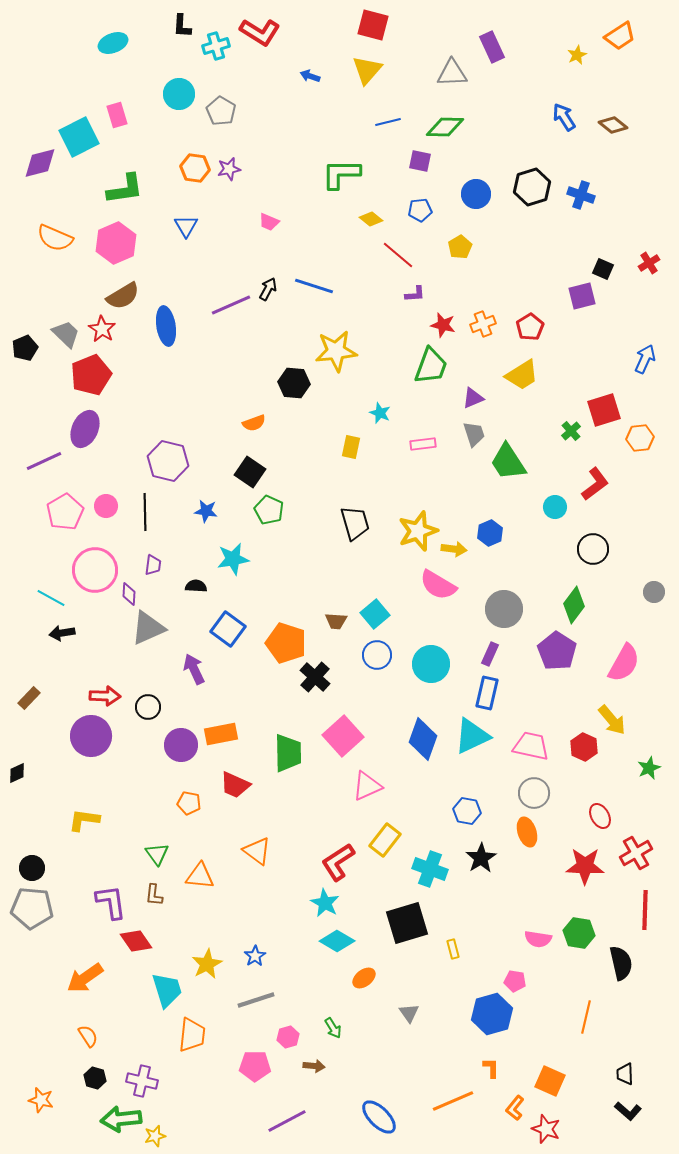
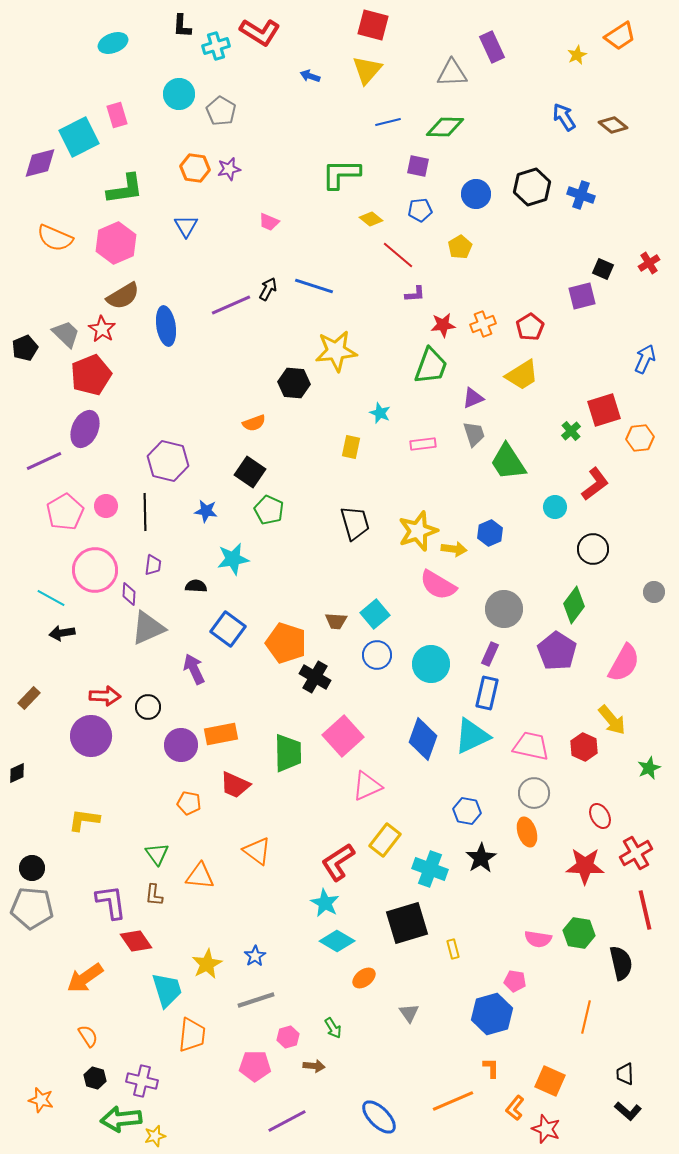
purple square at (420, 161): moved 2 px left, 5 px down
red star at (443, 325): rotated 20 degrees counterclockwise
black cross at (315, 677): rotated 12 degrees counterclockwise
red line at (645, 910): rotated 15 degrees counterclockwise
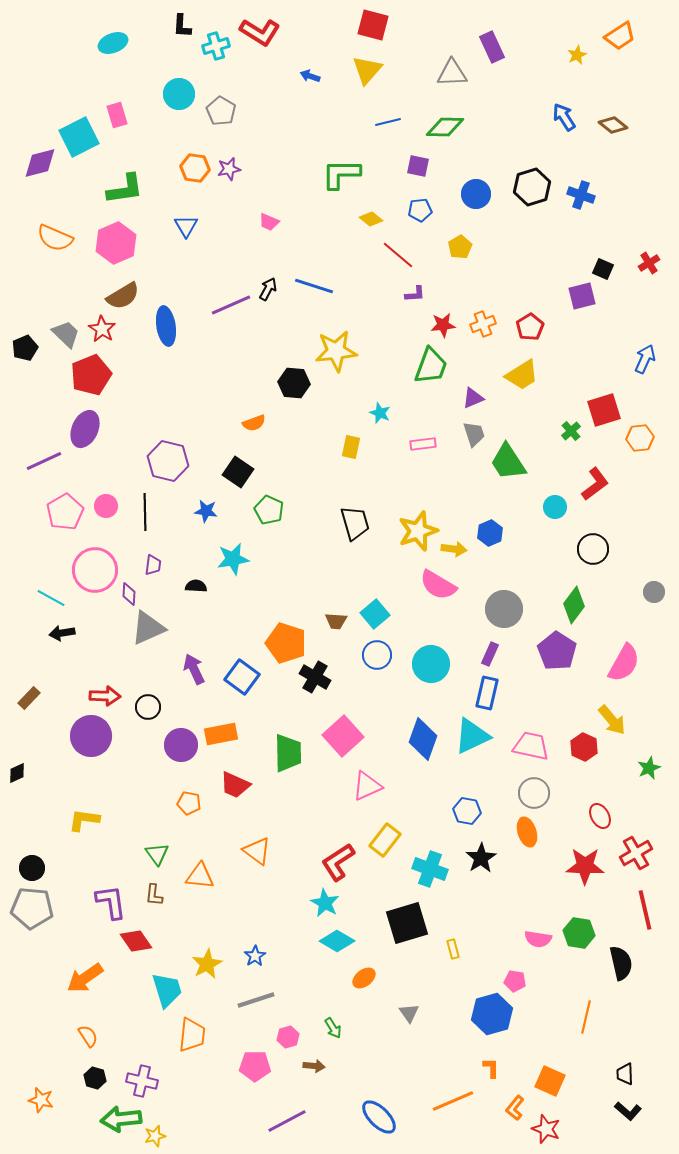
black square at (250, 472): moved 12 px left
blue square at (228, 629): moved 14 px right, 48 px down
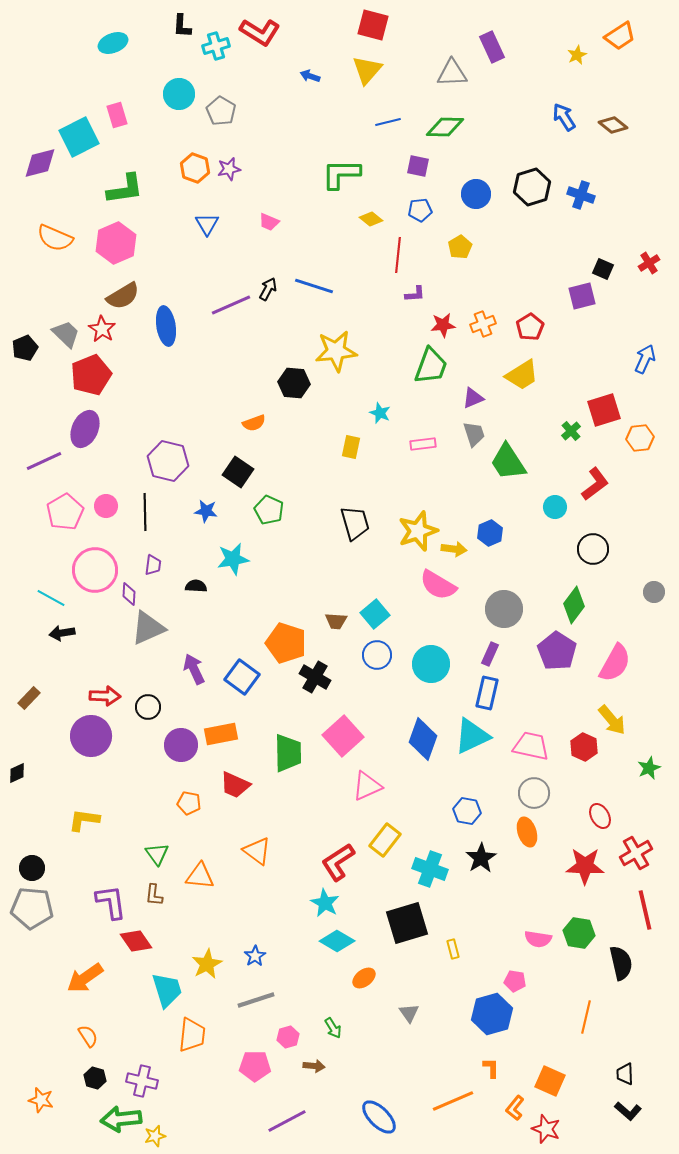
orange hexagon at (195, 168): rotated 12 degrees clockwise
blue triangle at (186, 226): moved 21 px right, 2 px up
red line at (398, 255): rotated 56 degrees clockwise
pink semicircle at (624, 663): moved 9 px left
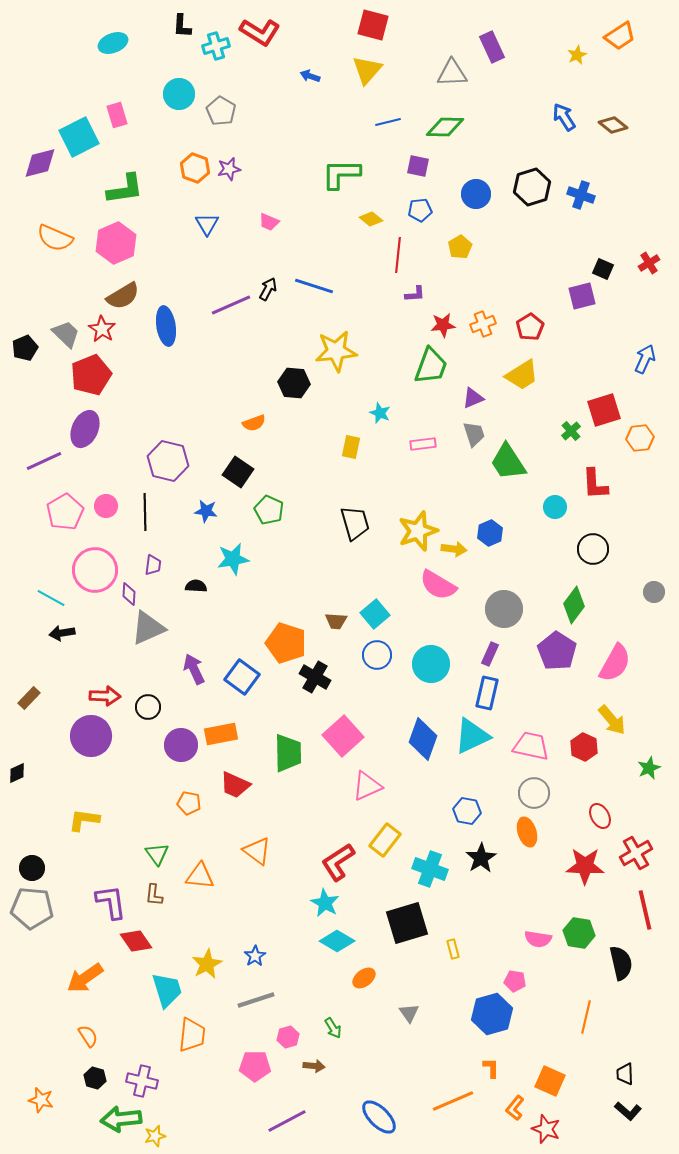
red L-shape at (595, 484): rotated 124 degrees clockwise
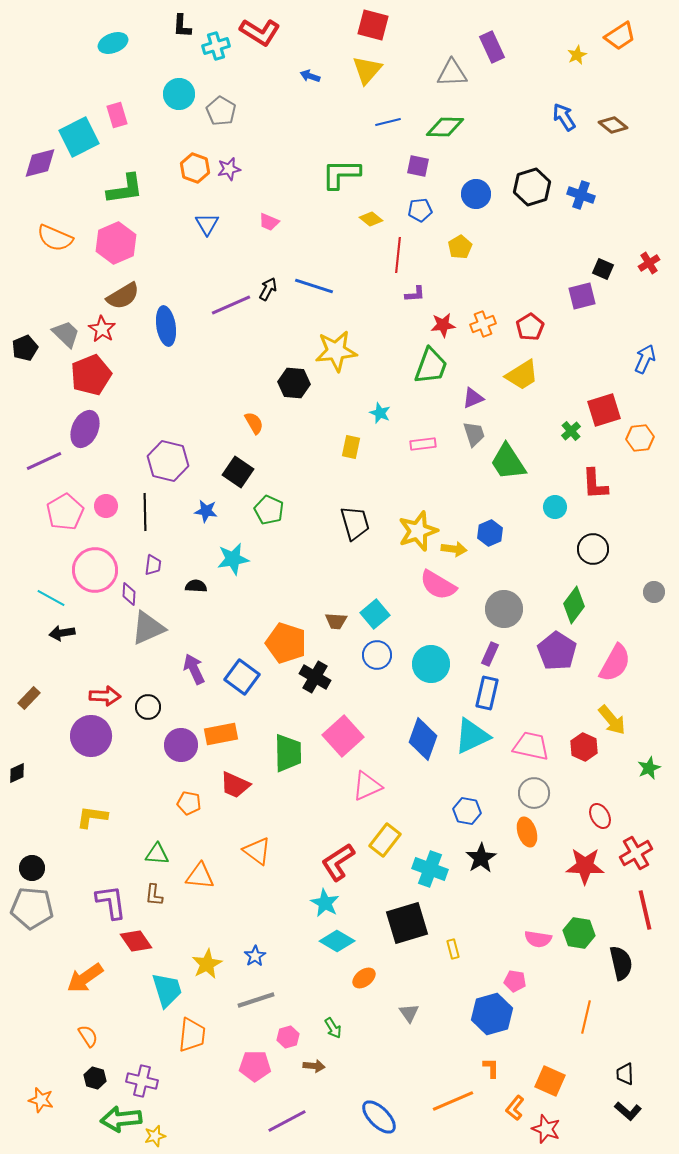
orange semicircle at (254, 423): rotated 100 degrees counterclockwise
yellow L-shape at (84, 820): moved 8 px right, 3 px up
green triangle at (157, 854): rotated 50 degrees counterclockwise
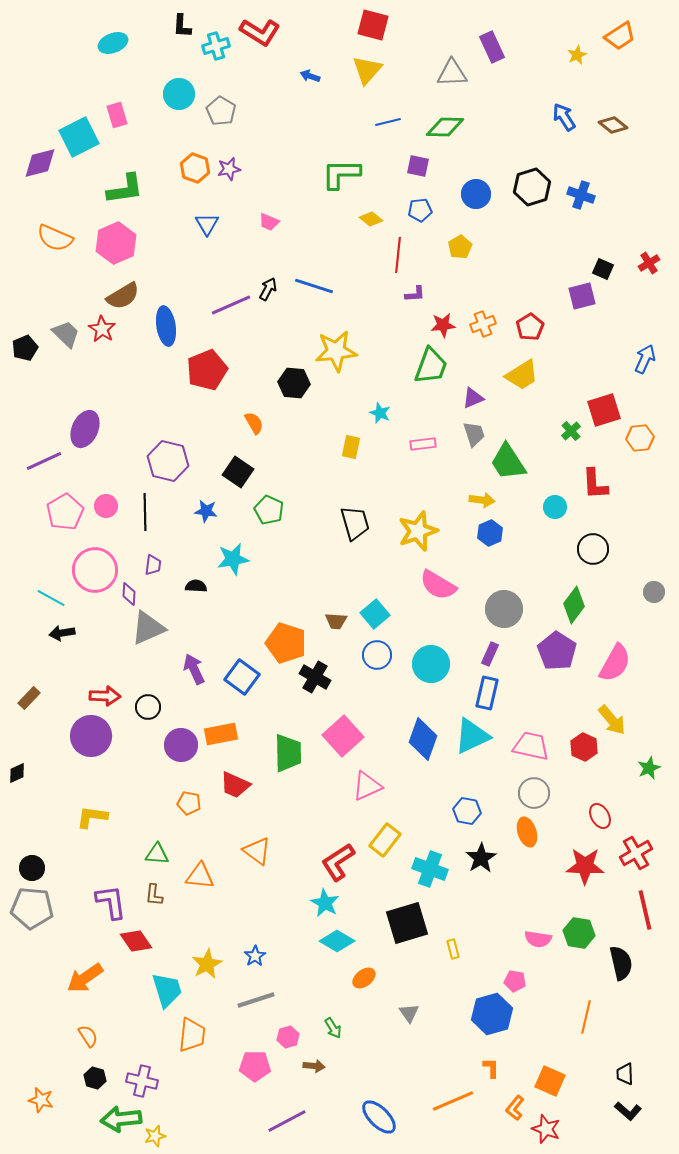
red pentagon at (91, 375): moved 116 px right, 5 px up
yellow arrow at (454, 549): moved 28 px right, 49 px up
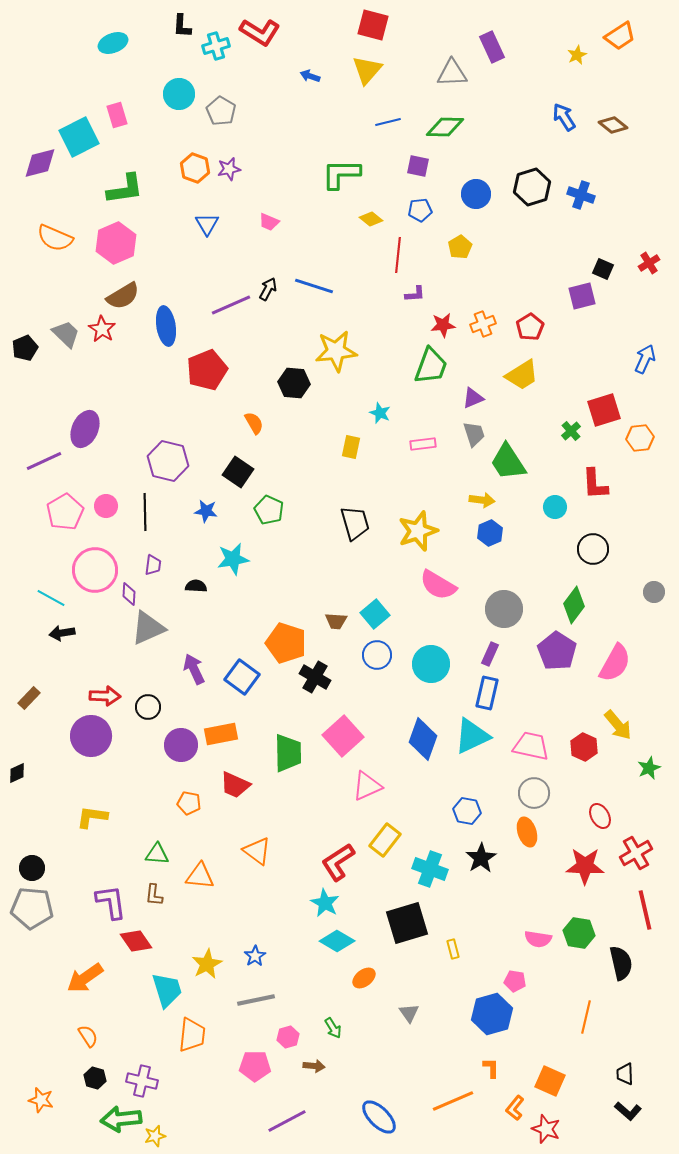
yellow arrow at (612, 720): moved 6 px right, 5 px down
gray line at (256, 1000): rotated 6 degrees clockwise
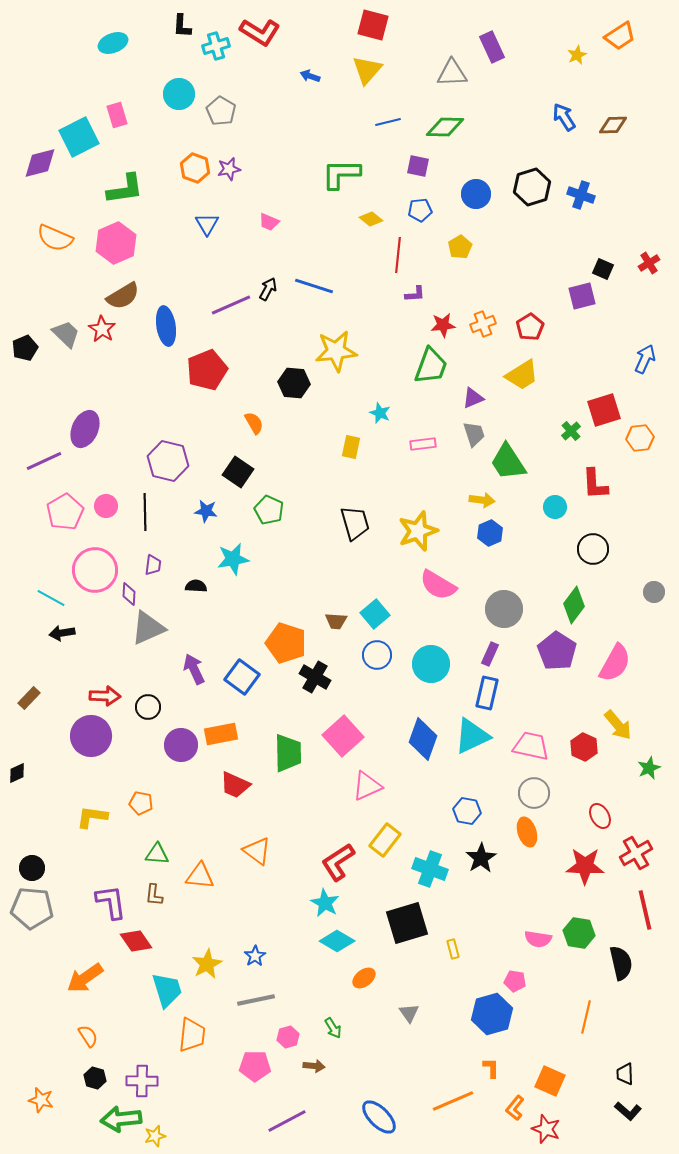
brown diamond at (613, 125): rotated 40 degrees counterclockwise
orange pentagon at (189, 803): moved 48 px left
purple cross at (142, 1081): rotated 12 degrees counterclockwise
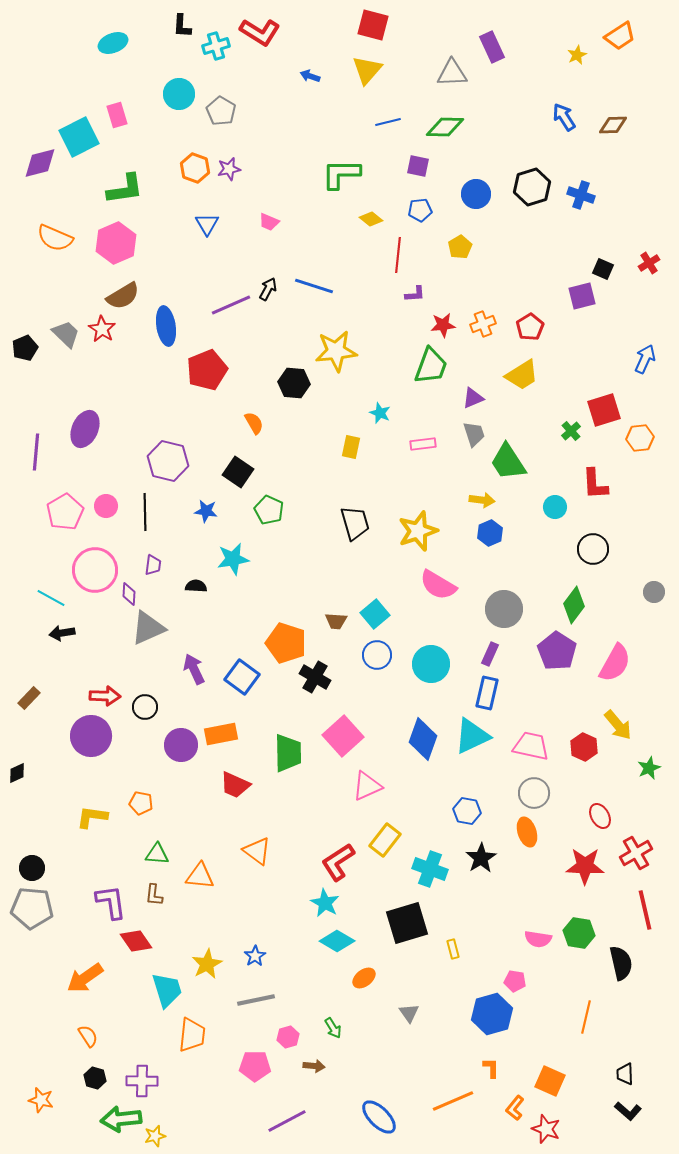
purple line at (44, 461): moved 8 px left, 9 px up; rotated 60 degrees counterclockwise
black circle at (148, 707): moved 3 px left
